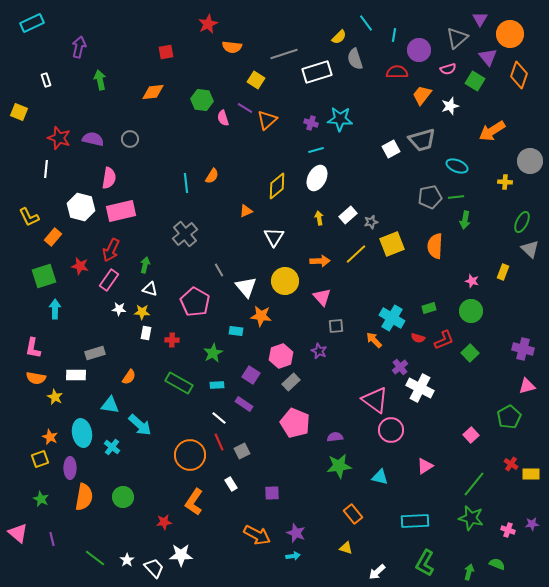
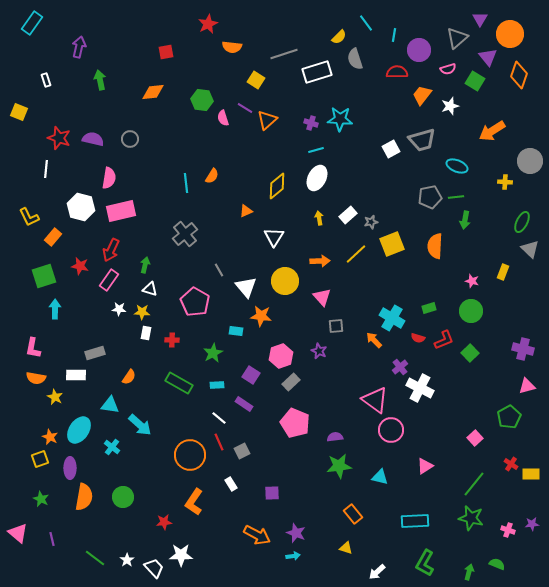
cyan rectangle at (32, 23): rotated 30 degrees counterclockwise
cyan ellipse at (82, 433): moved 3 px left, 3 px up; rotated 44 degrees clockwise
pink square at (471, 435): moved 4 px right, 3 px down
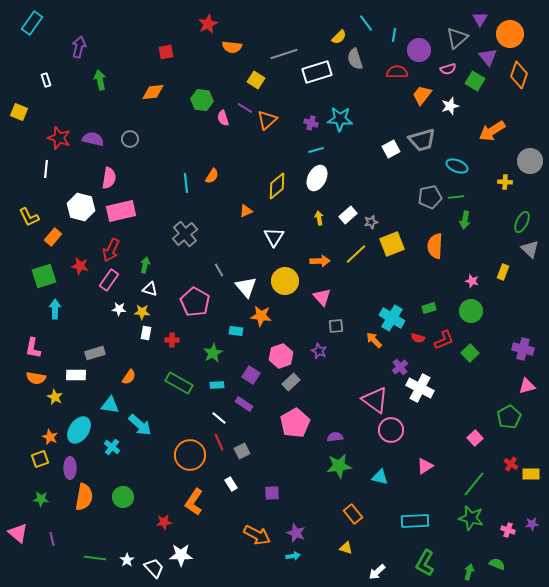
pink pentagon at (295, 423): rotated 20 degrees clockwise
green star at (41, 499): rotated 21 degrees counterclockwise
green line at (95, 558): rotated 30 degrees counterclockwise
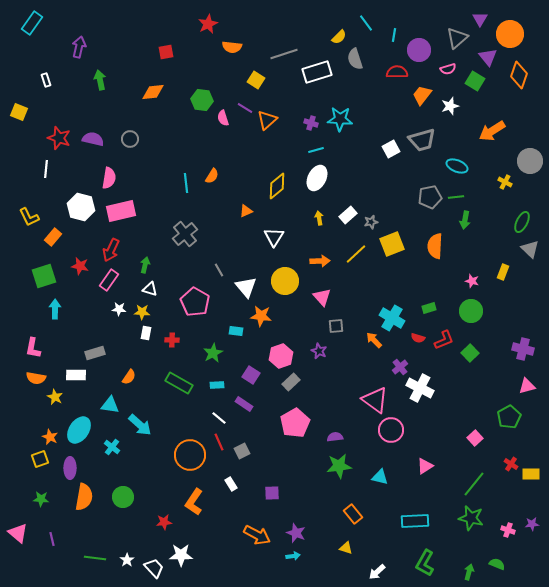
yellow cross at (505, 182): rotated 24 degrees clockwise
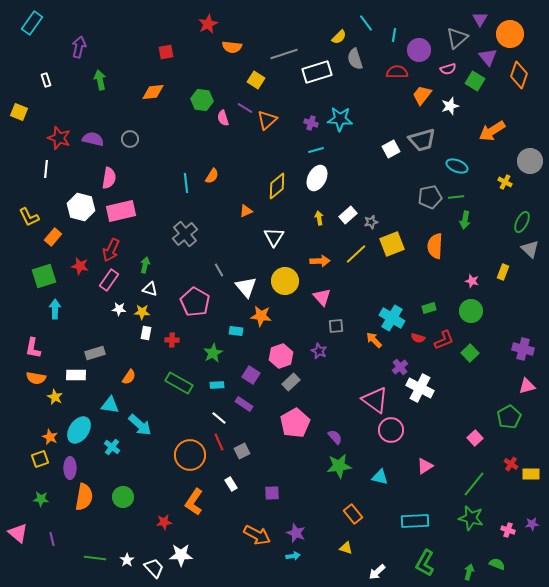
purple semicircle at (335, 437): rotated 56 degrees clockwise
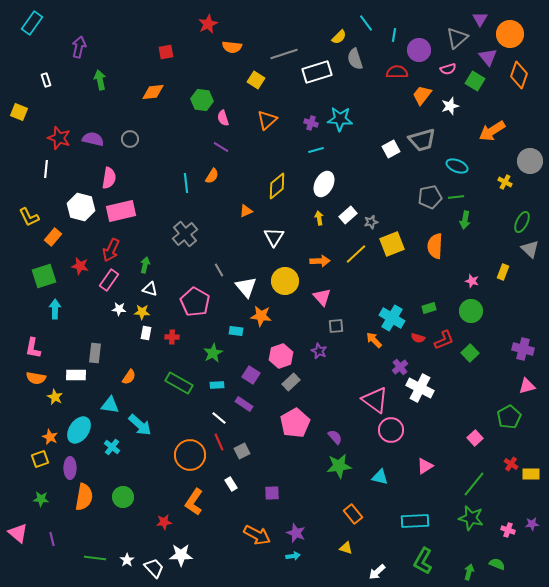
purple line at (245, 108): moved 24 px left, 39 px down
white ellipse at (317, 178): moved 7 px right, 6 px down
red cross at (172, 340): moved 3 px up
gray rectangle at (95, 353): rotated 66 degrees counterclockwise
green L-shape at (425, 563): moved 2 px left, 2 px up
